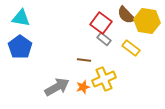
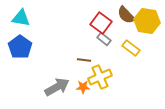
yellow cross: moved 4 px left, 2 px up
orange star: rotated 16 degrees clockwise
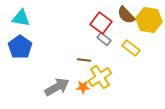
yellow hexagon: moved 2 px right, 1 px up
yellow cross: rotated 10 degrees counterclockwise
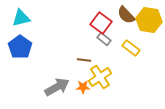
cyan triangle: rotated 24 degrees counterclockwise
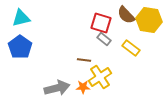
red square: rotated 20 degrees counterclockwise
gray arrow: moved 1 px down; rotated 15 degrees clockwise
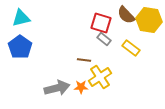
orange star: moved 2 px left
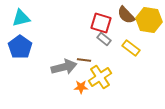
gray arrow: moved 7 px right, 21 px up
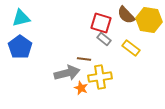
brown line: moved 1 px up
gray arrow: moved 3 px right, 6 px down
yellow cross: rotated 25 degrees clockwise
orange star: moved 1 px down; rotated 24 degrees clockwise
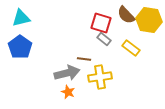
orange star: moved 13 px left, 4 px down
